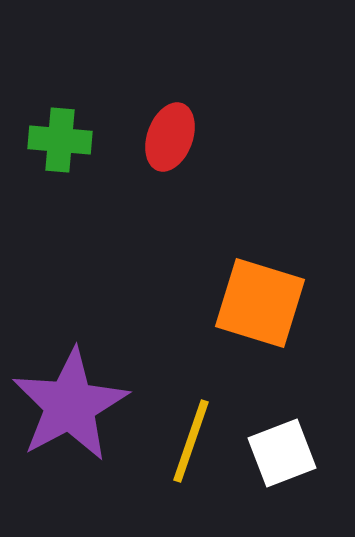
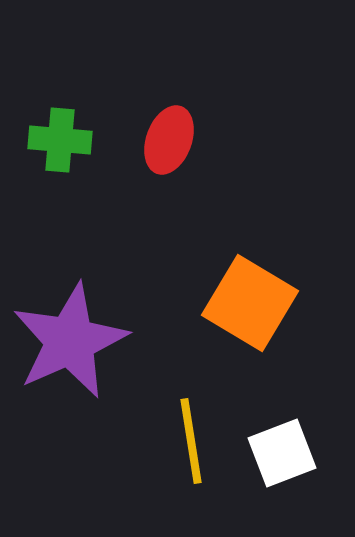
red ellipse: moved 1 px left, 3 px down
orange square: moved 10 px left; rotated 14 degrees clockwise
purple star: moved 64 px up; rotated 4 degrees clockwise
yellow line: rotated 28 degrees counterclockwise
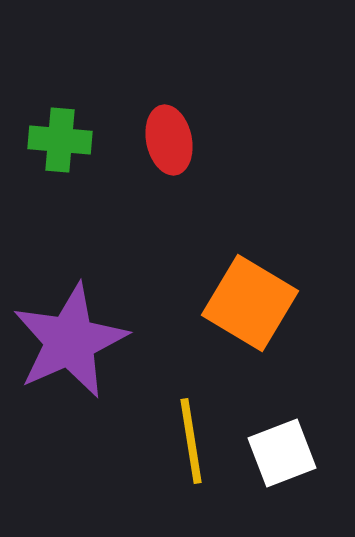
red ellipse: rotated 32 degrees counterclockwise
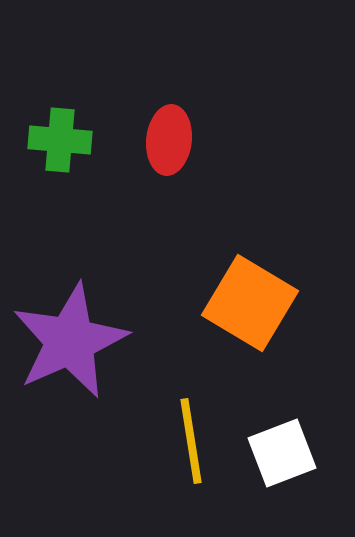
red ellipse: rotated 18 degrees clockwise
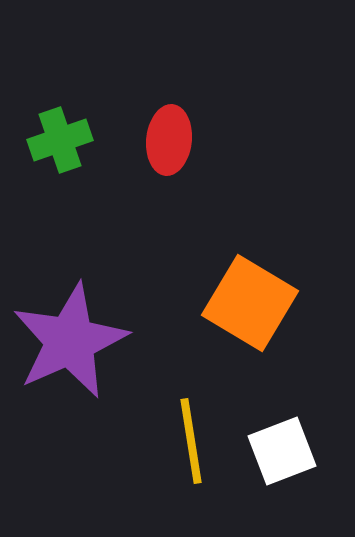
green cross: rotated 24 degrees counterclockwise
white square: moved 2 px up
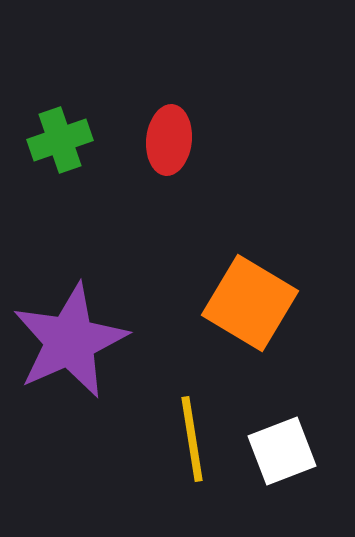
yellow line: moved 1 px right, 2 px up
